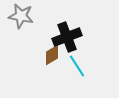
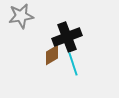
gray star: rotated 20 degrees counterclockwise
cyan line: moved 4 px left, 2 px up; rotated 15 degrees clockwise
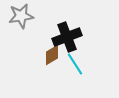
cyan line: moved 2 px right; rotated 15 degrees counterclockwise
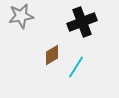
black cross: moved 15 px right, 15 px up
cyan line: moved 1 px right, 3 px down; rotated 65 degrees clockwise
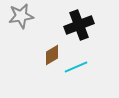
black cross: moved 3 px left, 3 px down
cyan line: rotated 35 degrees clockwise
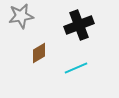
brown diamond: moved 13 px left, 2 px up
cyan line: moved 1 px down
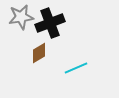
gray star: moved 1 px down
black cross: moved 29 px left, 2 px up
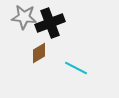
gray star: moved 3 px right; rotated 15 degrees clockwise
cyan line: rotated 50 degrees clockwise
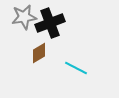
gray star: rotated 15 degrees counterclockwise
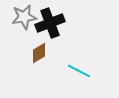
cyan line: moved 3 px right, 3 px down
